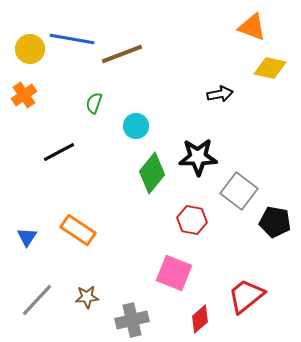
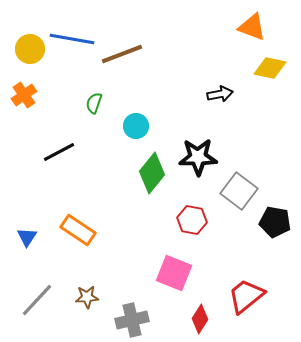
red diamond: rotated 16 degrees counterclockwise
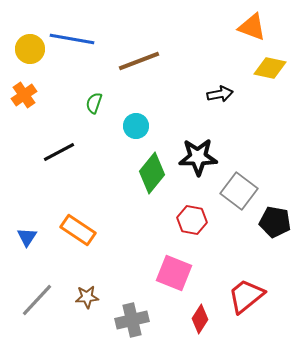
brown line: moved 17 px right, 7 px down
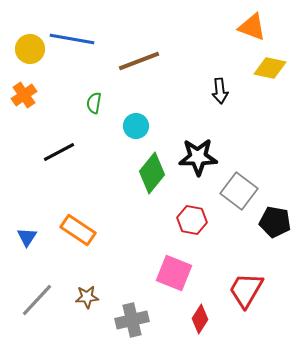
black arrow: moved 3 px up; rotated 95 degrees clockwise
green semicircle: rotated 10 degrees counterclockwise
red trapezoid: moved 6 px up; rotated 21 degrees counterclockwise
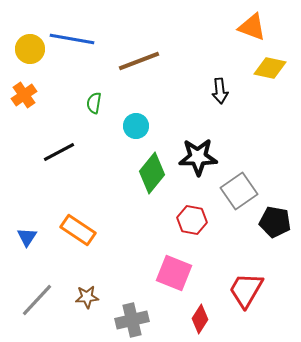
gray square: rotated 18 degrees clockwise
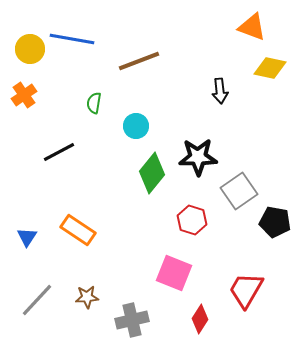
red hexagon: rotated 8 degrees clockwise
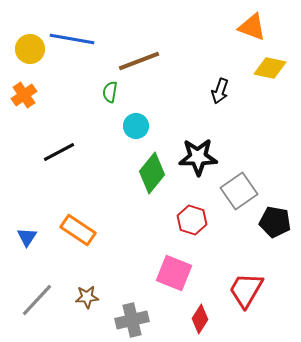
black arrow: rotated 25 degrees clockwise
green semicircle: moved 16 px right, 11 px up
